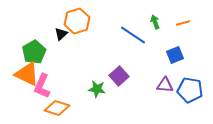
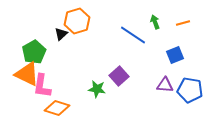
pink L-shape: rotated 15 degrees counterclockwise
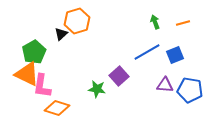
blue line: moved 14 px right, 17 px down; rotated 64 degrees counterclockwise
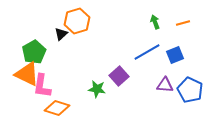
blue pentagon: rotated 15 degrees clockwise
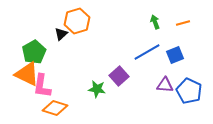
blue pentagon: moved 1 px left, 1 px down
orange diamond: moved 2 px left
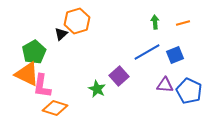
green arrow: rotated 16 degrees clockwise
green star: rotated 18 degrees clockwise
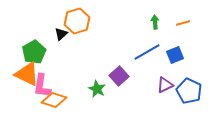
purple triangle: rotated 30 degrees counterclockwise
orange diamond: moved 1 px left, 8 px up
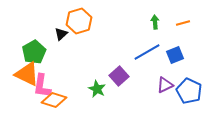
orange hexagon: moved 2 px right
